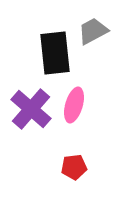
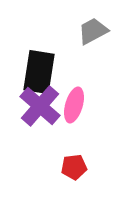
black rectangle: moved 16 px left, 19 px down; rotated 15 degrees clockwise
purple cross: moved 9 px right, 3 px up
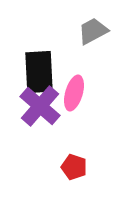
black rectangle: rotated 12 degrees counterclockwise
pink ellipse: moved 12 px up
red pentagon: rotated 25 degrees clockwise
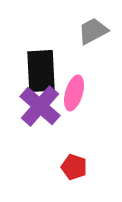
black rectangle: moved 2 px right, 1 px up
